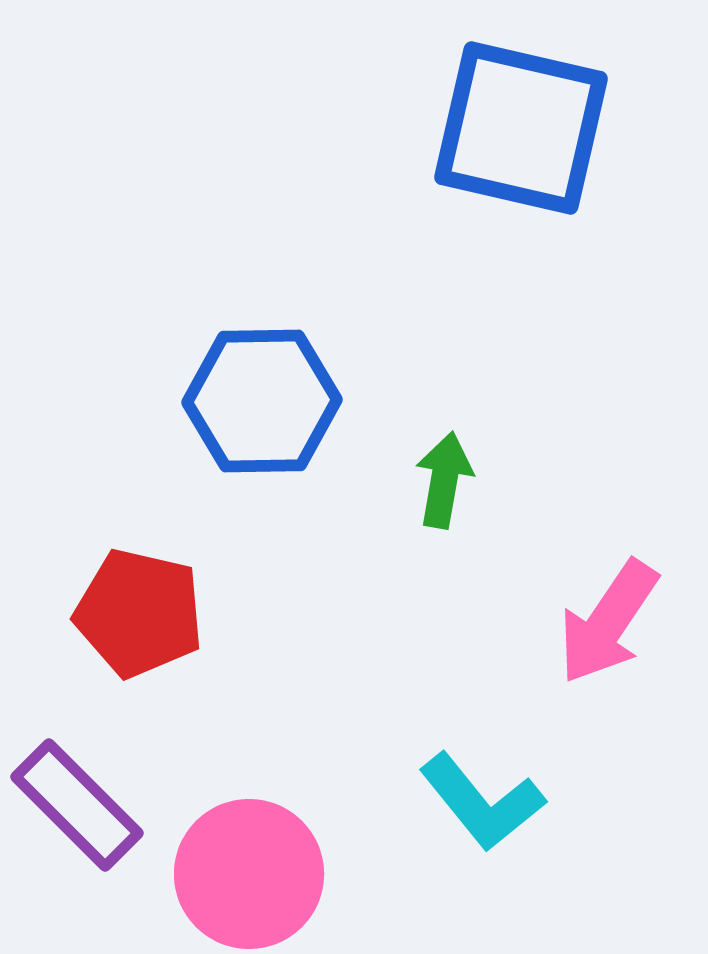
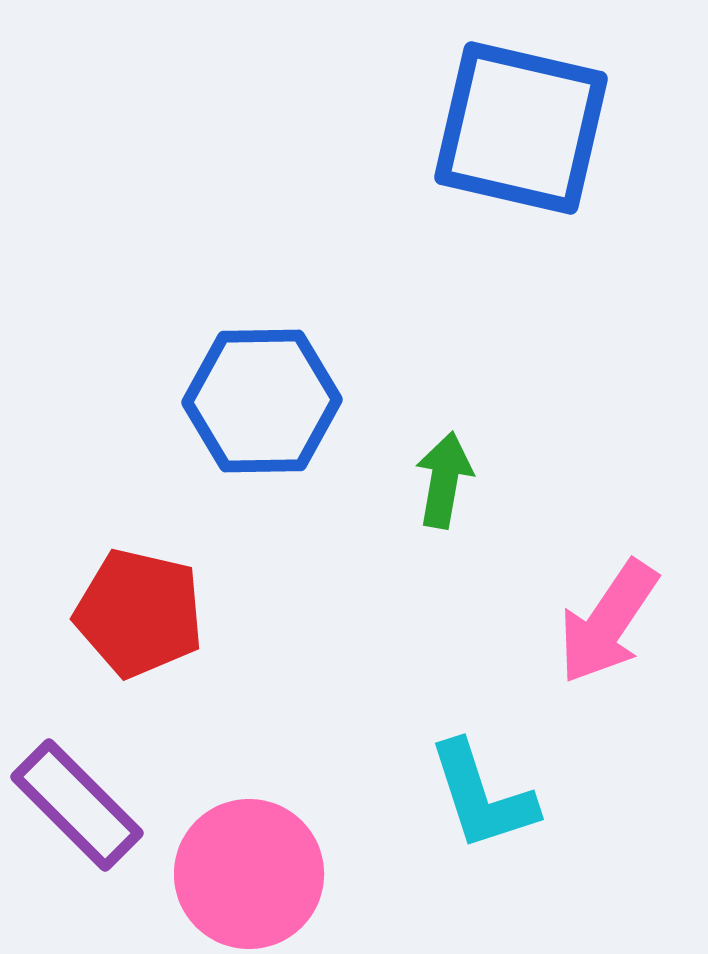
cyan L-shape: moved 6 px up; rotated 21 degrees clockwise
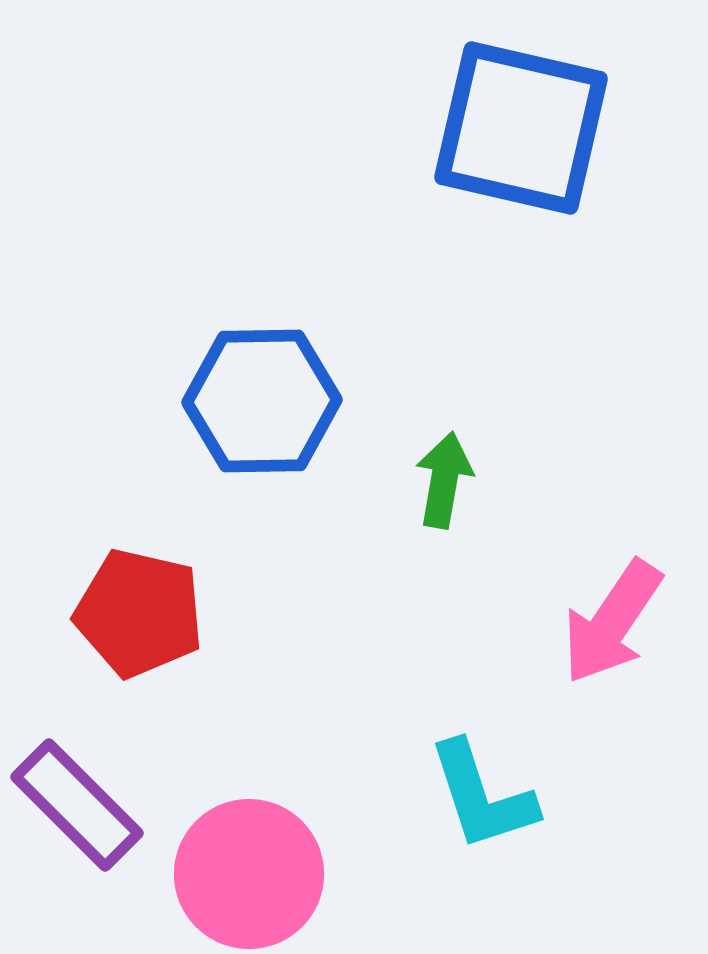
pink arrow: moved 4 px right
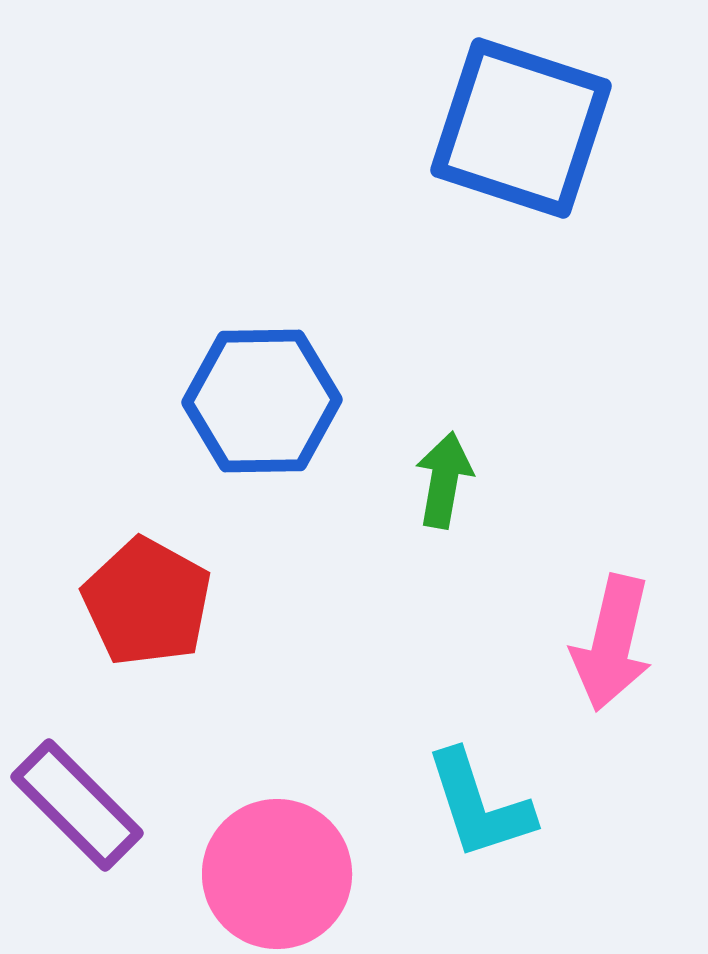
blue square: rotated 5 degrees clockwise
red pentagon: moved 8 px right, 11 px up; rotated 16 degrees clockwise
pink arrow: moved 21 px down; rotated 21 degrees counterclockwise
cyan L-shape: moved 3 px left, 9 px down
pink circle: moved 28 px right
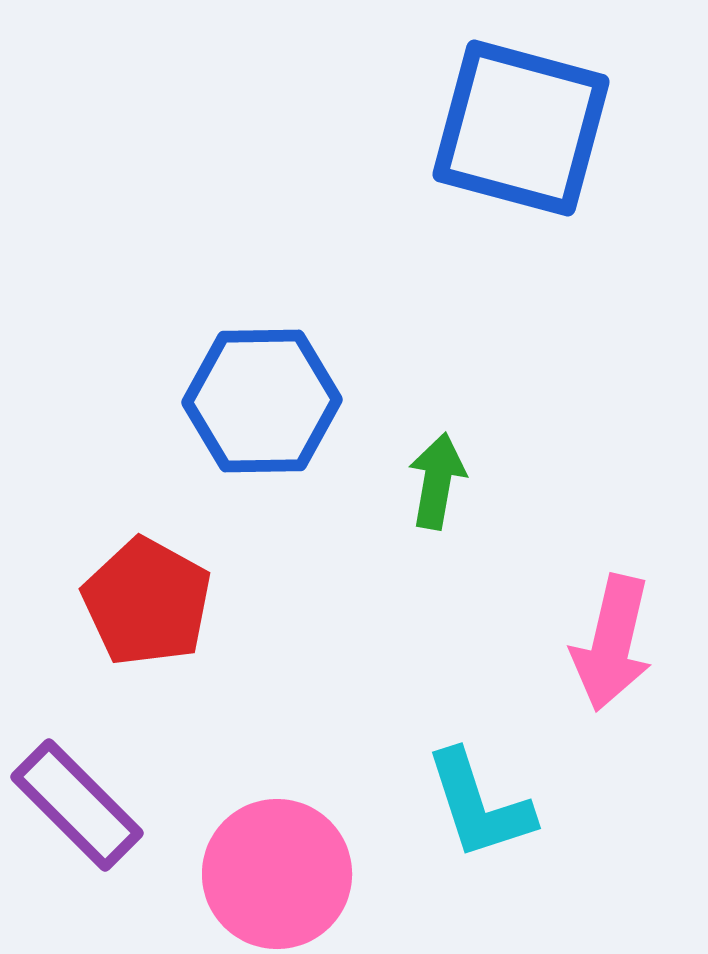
blue square: rotated 3 degrees counterclockwise
green arrow: moved 7 px left, 1 px down
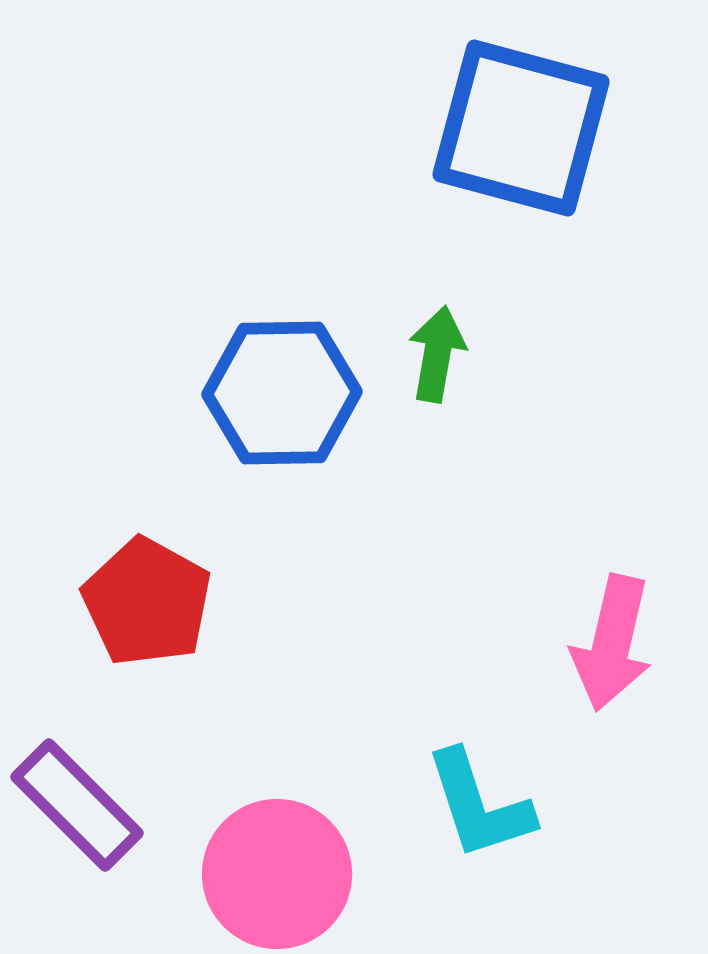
blue hexagon: moved 20 px right, 8 px up
green arrow: moved 127 px up
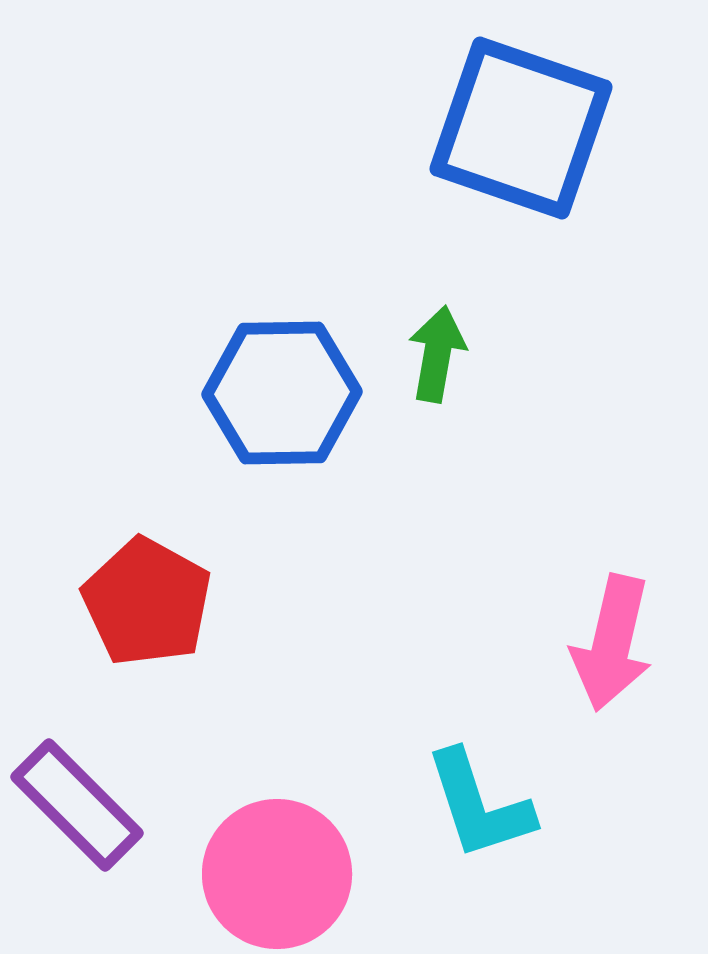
blue square: rotated 4 degrees clockwise
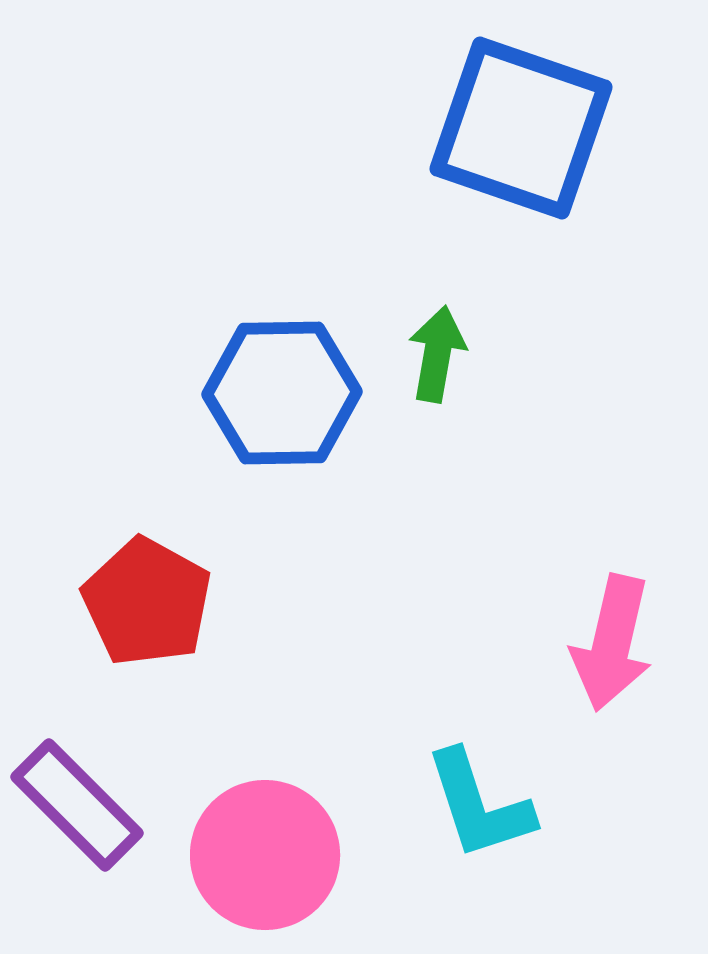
pink circle: moved 12 px left, 19 px up
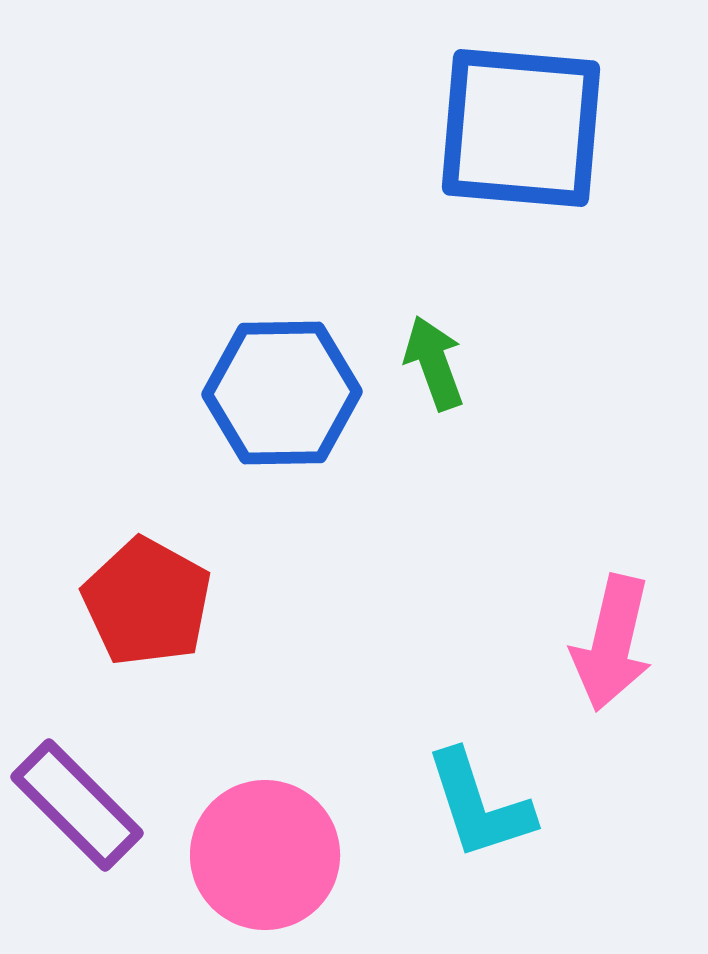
blue square: rotated 14 degrees counterclockwise
green arrow: moved 3 px left, 9 px down; rotated 30 degrees counterclockwise
